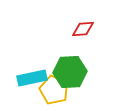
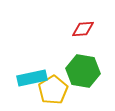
green hexagon: moved 13 px right, 1 px up; rotated 12 degrees clockwise
yellow pentagon: moved 1 px left; rotated 16 degrees clockwise
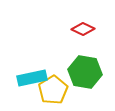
red diamond: rotated 30 degrees clockwise
green hexagon: moved 2 px right, 1 px down
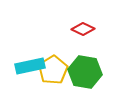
cyan rectangle: moved 2 px left, 12 px up
yellow pentagon: moved 20 px up
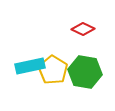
yellow pentagon: rotated 8 degrees counterclockwise
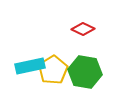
yellow pentagon: rotated 8 degrees clockwise
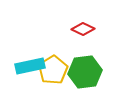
green hexagon: rotated 16 degrees counterclockwise
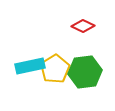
red diamond: moved 3 px up
yellow pentagon: moved 2 px right, 1 px up
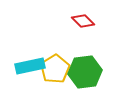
red diamond: moved 5 px up; rotated 20 degrees clockwise
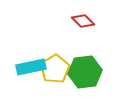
cyan rectangle: moved 1 px right, 1 px down
